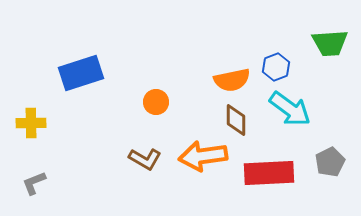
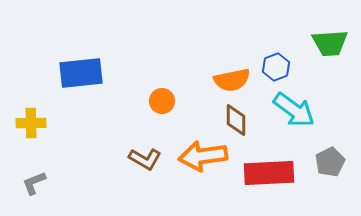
blue rectangle: rotated 12 degrees clockwise
orange circle: moved 6 px right, 1 px up
cyan arrow: moved 4 px right, 1 px down
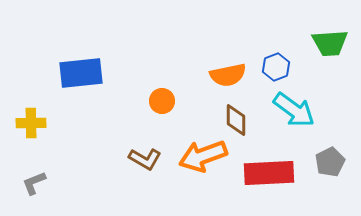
orange semicircle: moved 4 px left, 5 px up
orange arrow: rotated 12 degrees counterclockwise
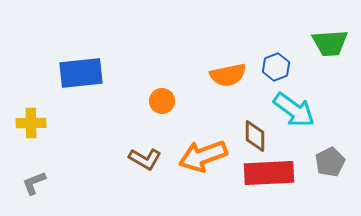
brown diamond: moved 19 px right, 16 px down
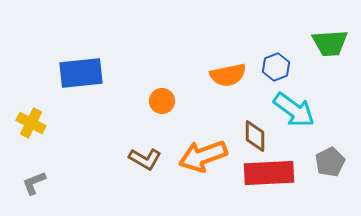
yellow cross: rotated 28 degrees clockwise
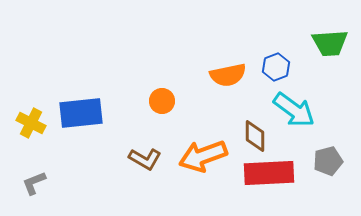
blue rectangle: moved 40 px down
gray pentagon: moved 2 px left, 1 px up; rotated 12 degrees clockwise
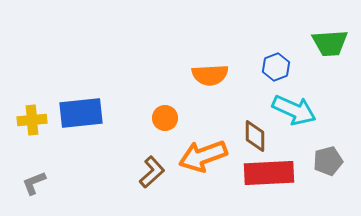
orange semicircle: moved 18 px left; rotated 9 degrees clockwise
orange circle: moved 3 px right, 17 px down
cyan arrow: rotated 12 degrees counterclockwise
yellow cross: moved 1 px right, 3 px up; rotated 32 degrees counterclockwise
brown L-shape: moved 7 px right, 13 px down; rotated 72 degrees counterclockwise
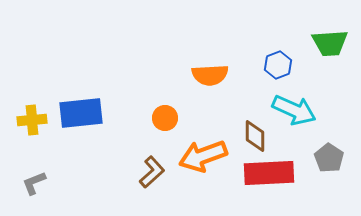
blue hexagon: moved 2 px right, 2 px up
gray pentagon: moved 1 px right, 3 px up; rotated 24 degrees counterclockwise
